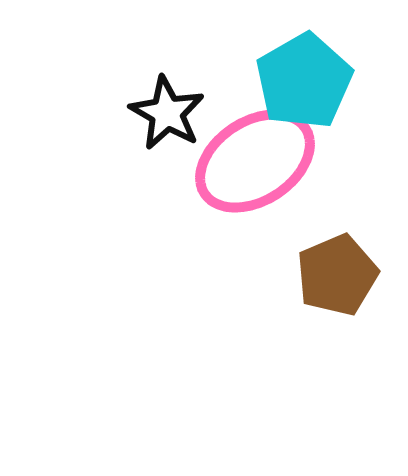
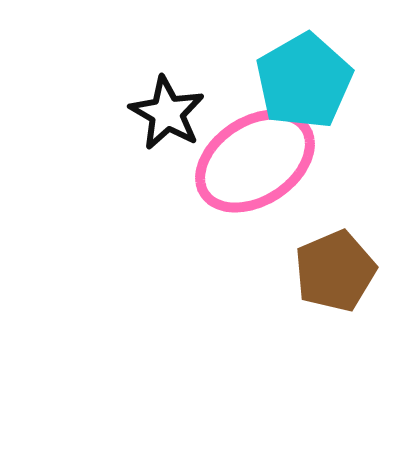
brown pentagon: moved 2 px left, 4 px up
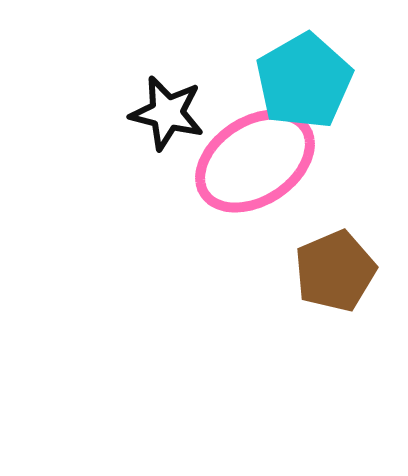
black star: rotated 16 degrees counterclockwise
